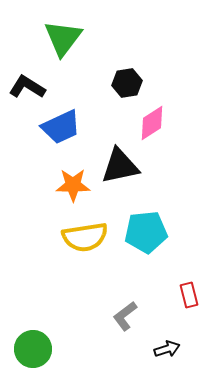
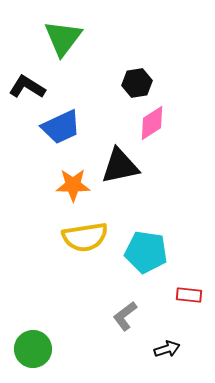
black hexagon: moved 10 px right
cyan pentagon: moved 20 px down; rotated 15 degrees clockwise
red rectangle: rotated 70 degrees counterclockwise
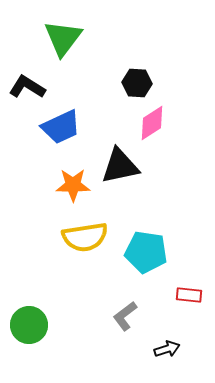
black hexagon: rotated 12 degrees clockwise
green circle: moved 4 px left, 24 px up
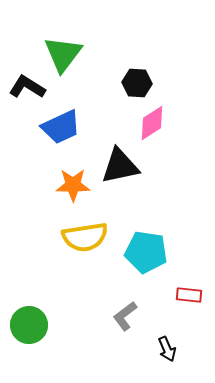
green triangle: moved 16 px down
black arrow: rotated 85 degrees clockwise
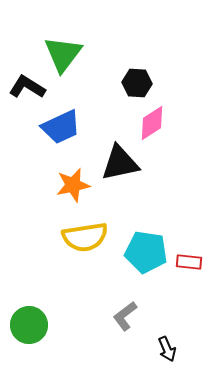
black triangle: moved 3 px up
orange star: rotated 12 degrees counterclockwise
red rectangle: moved 33 px up
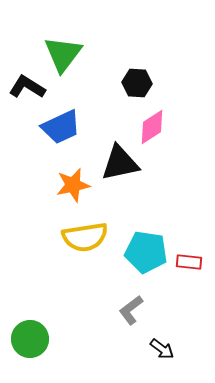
pink diamond: moved 4 px down
gray L-shape: moved 6 px right, 6 px up
green circle: moved 1 px right, 14 px down
black arrow: moved 5 px left; rotated 30 degrees counterclockwise
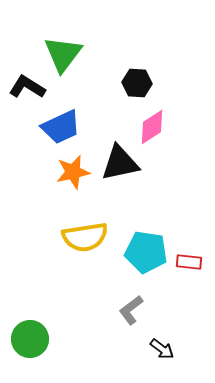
orange star: moved 13 px up
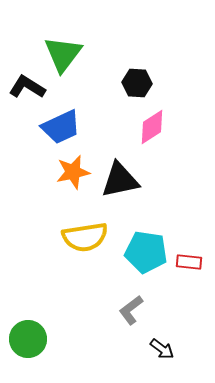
black triangle: moved 17 px down
green circle: moved 2 px left
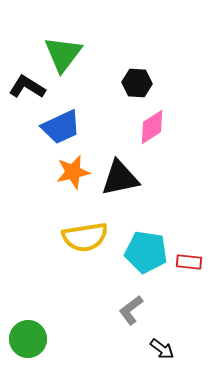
black triangle: moved 2 px up
